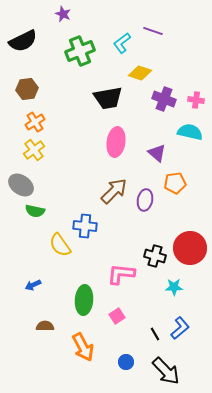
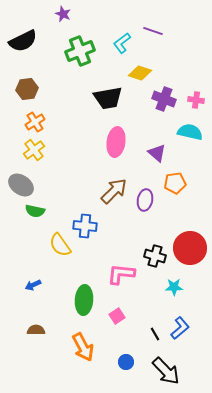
brown semicircle: moved 9 px left, 4 px down
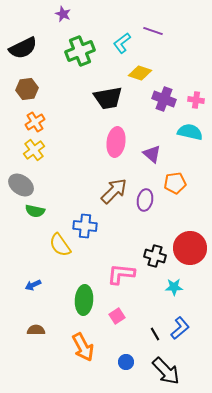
black semicircle: moved 7 px down
purple triangle: moved 5 px left, 1 px down
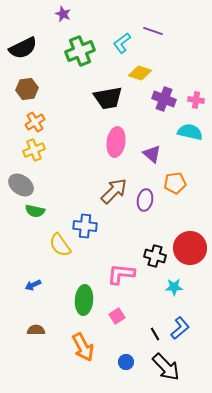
yellow cross: rotated 15 degrees clockwise
black arrow: moved 4 px up
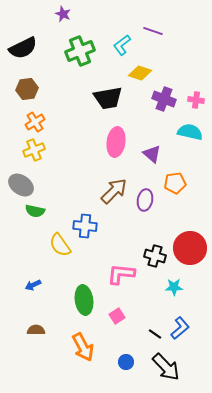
cyan L-shape: moved 2 px down
green ellipse: rotated 12 degrees counterclockwise
black line: rotated 24 degrees counterclockwise
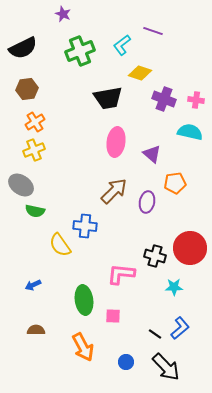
purple ellipse: moved 2 px right, 2 px down
pink square: moved 4 px left; rotated 35 degrees clockwise
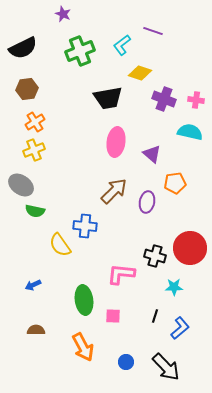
black line: moved 18 px up; rotated 72 degrees clockwise
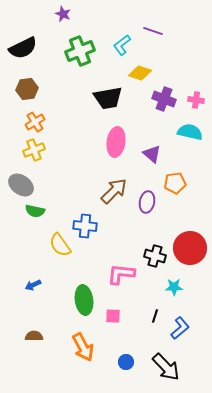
brown semicircle: moved 2 px left, 6 px down
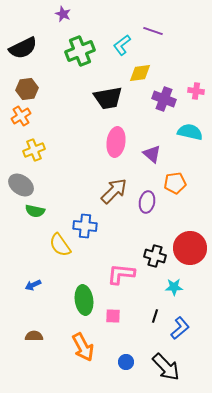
yellow diamond: rotated 25 degrees counterclockwise
pink cross: moved 9 px up
orange cross: moved 14 px left, 6 px up
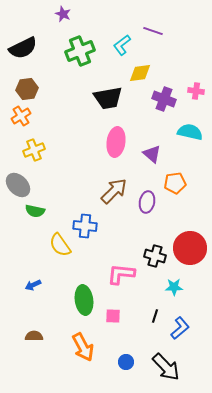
gray ellipse: moved 3 px left; rotated 10 degrees clockwise
